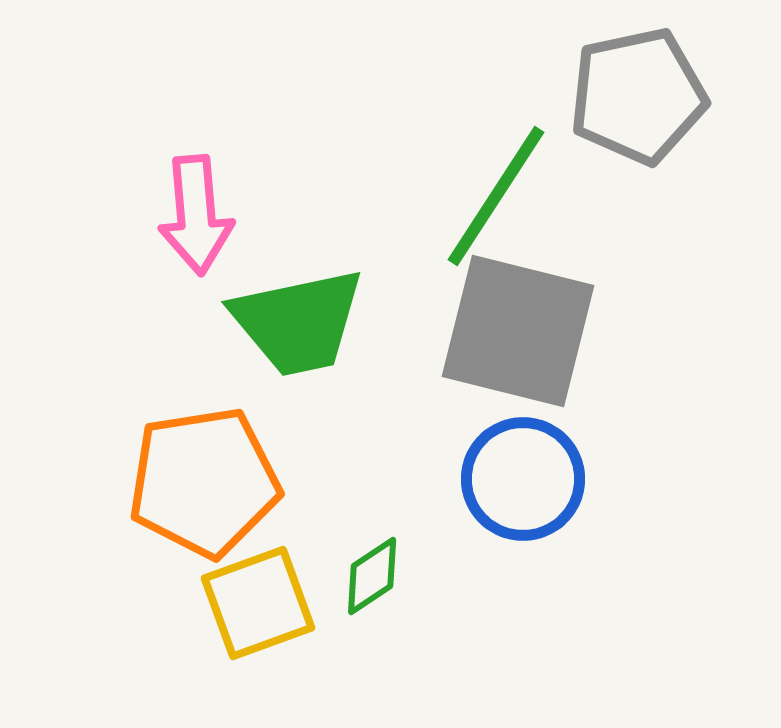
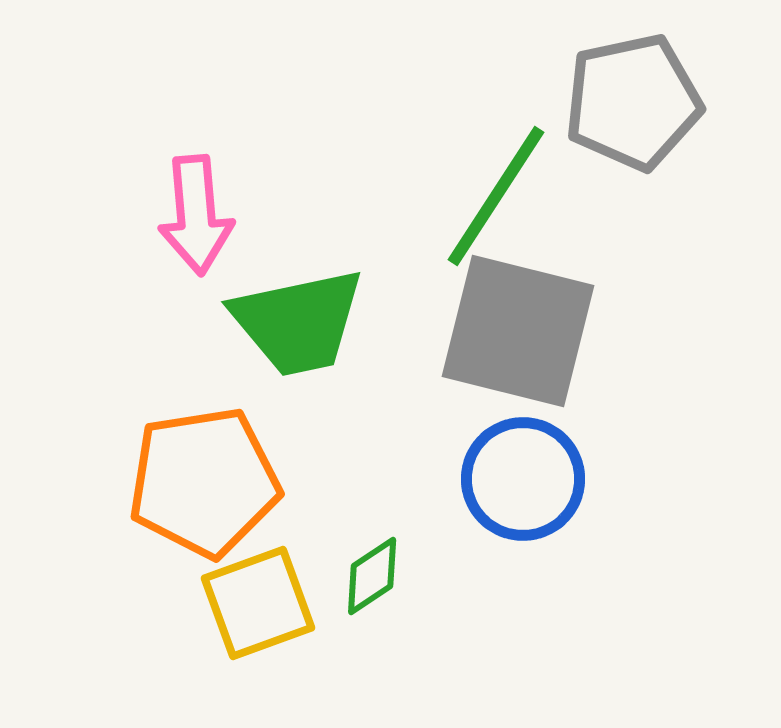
gray pentagon: moved 5 px left, 6 px down
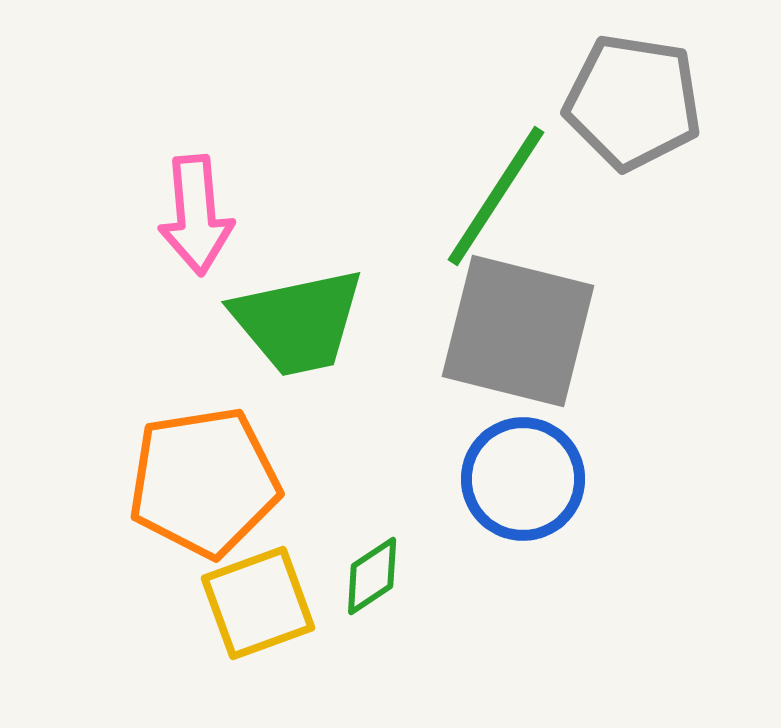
gray pentagon: rotated 21 degrees clockwise
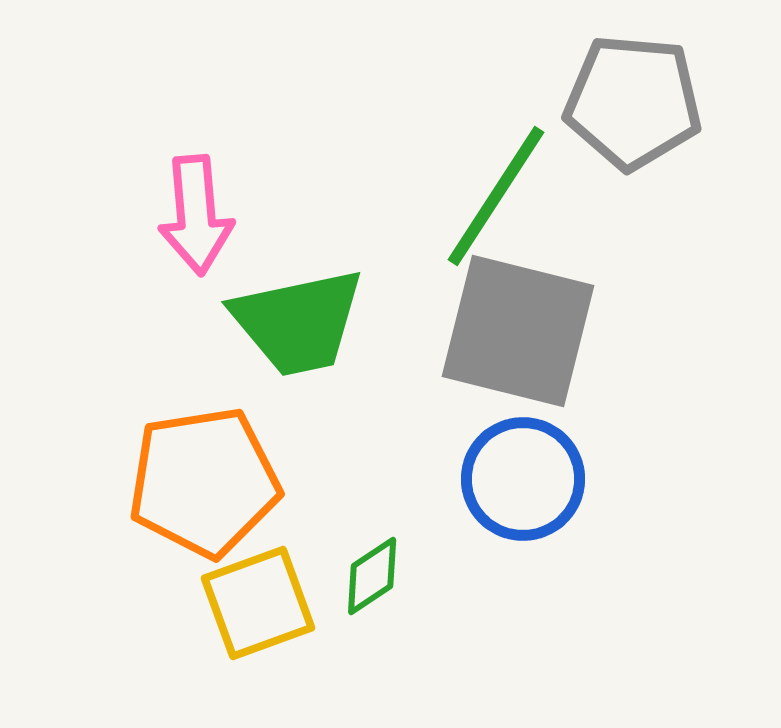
gray pentagon: rotated 4 degrees counterclockwise
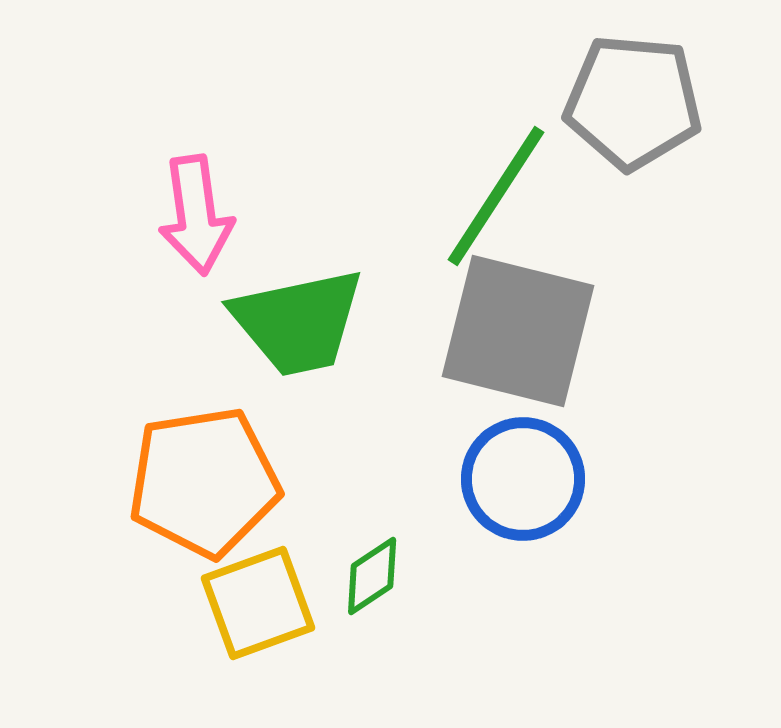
pink arrow: rotated 3 degrees counterclockwise
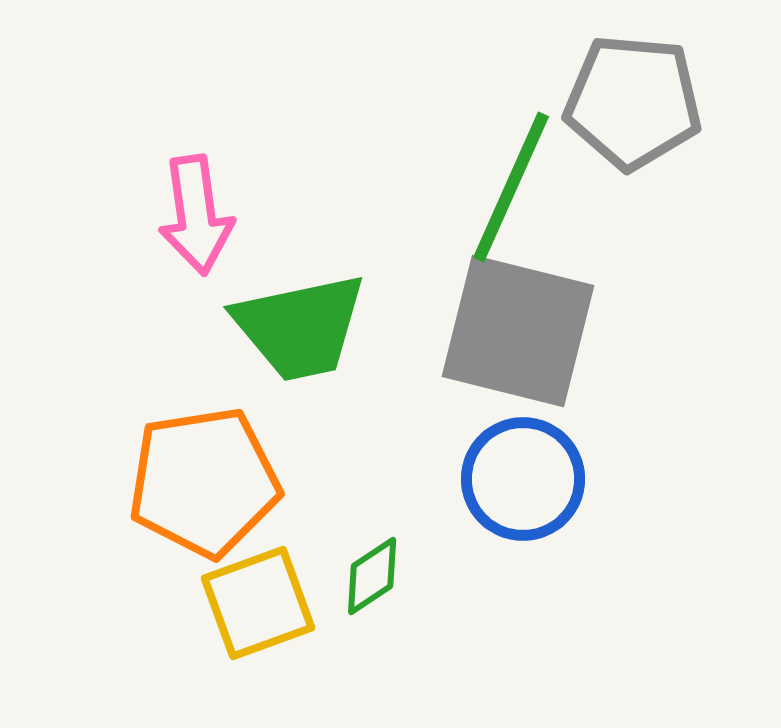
green line: moved 15 px right, 9 px up; rotated 9 degrees counterclockwise
green trapezoid: moved 2 px right, 5 px down
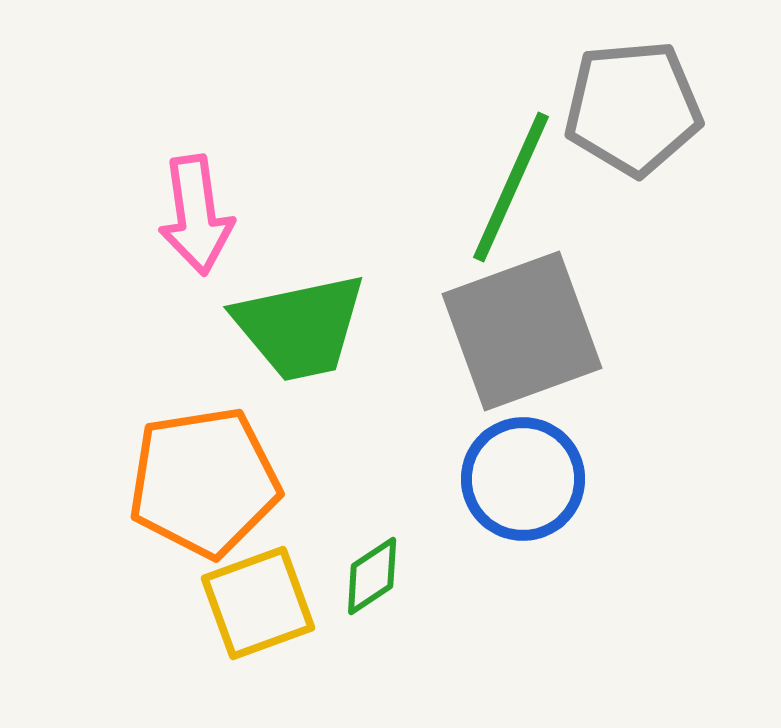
gray pentagon: moved 6 px down; rotated 10 degrees counterclockwise
gray square: moved 4 px right; rotated 34 degrees counterclockwise
